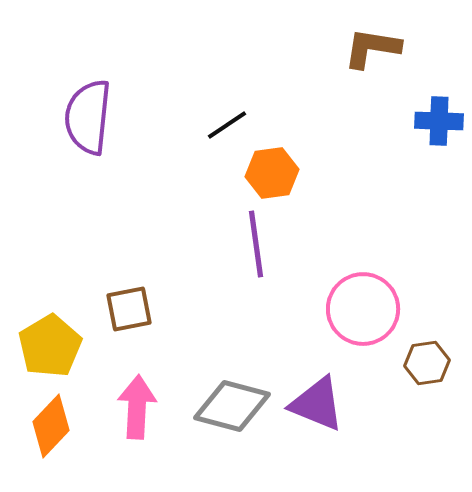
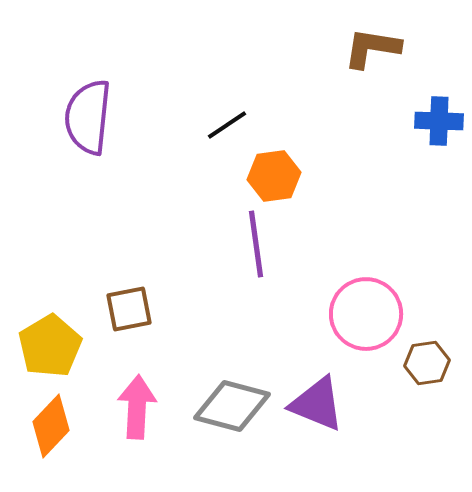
orange hexagon: moved 2 px right, 3 px down
pink circle: moved 3 px right, 5 px down
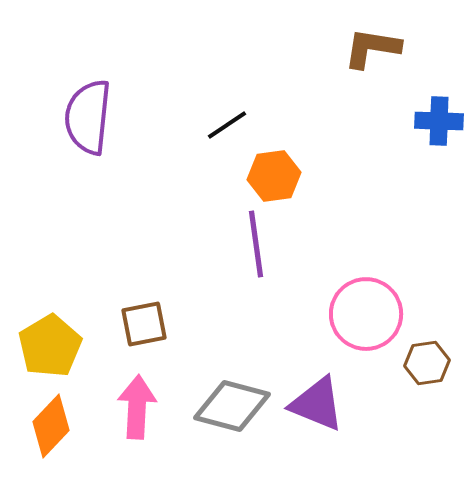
brown square: moved 15 px right, 15 px down
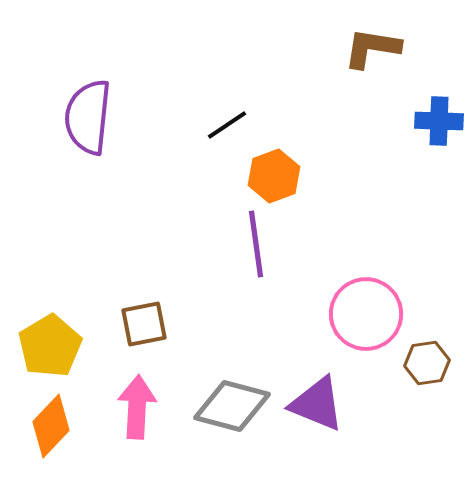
orange hexagon: rotated 12 degrees counterclockwise
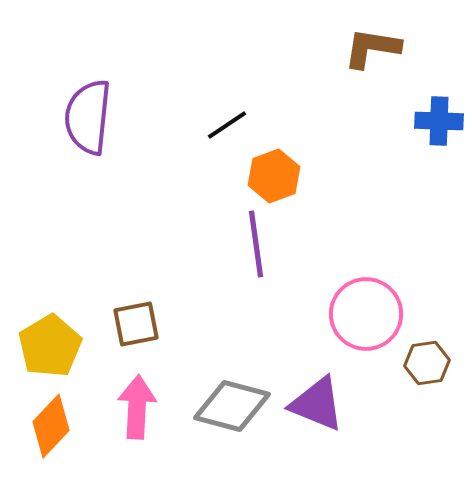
brown square: moved 8 px left
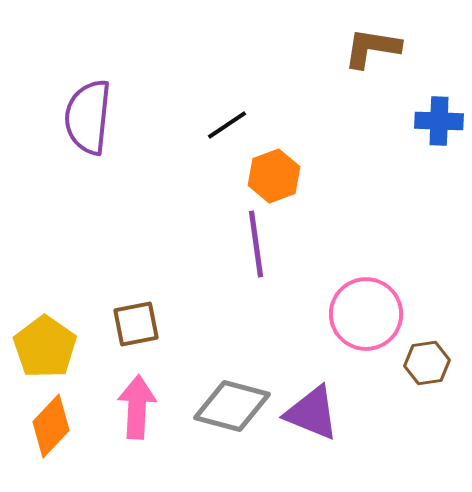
yellow pentagon: moved 5 px left, 1 px down; rotated 6 degrees counterclockwise
purple triangle: moved 5 px left, 9 px down
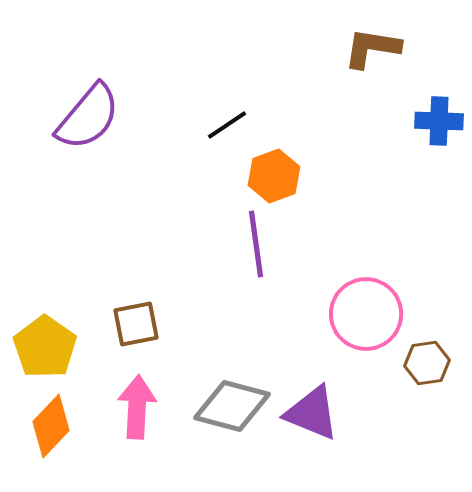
purple semicircle: rotated 146 degrees counterclockwise
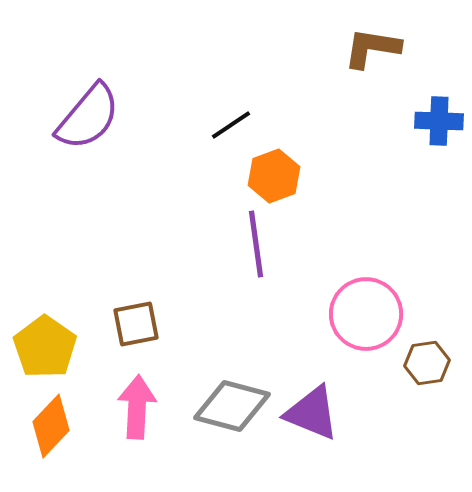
black line: moved 4 px right
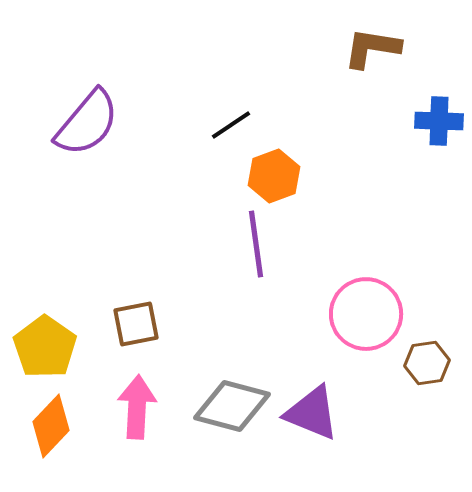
purple semicircle: moved 1 px left, 6 px down
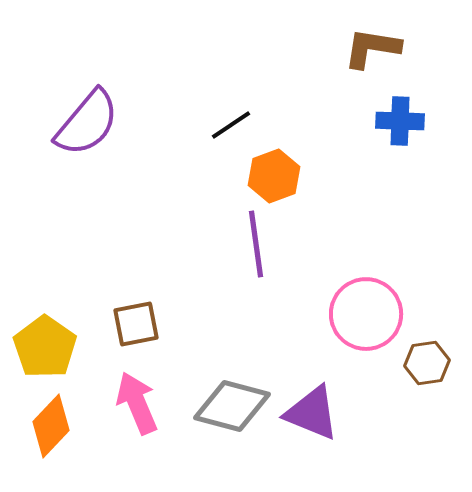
blue cross: moved 39 px left
pink arrow: moved 4 px up; rotated 26 degrees counterclockwise
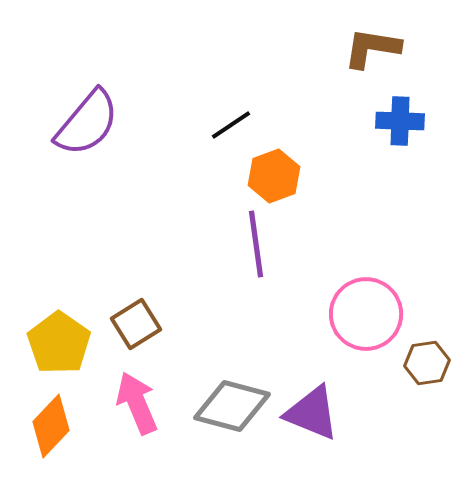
brown square: rotated 21 degrees counterclockwise
yellow pentagon: moved 14 px right, 4 px up
